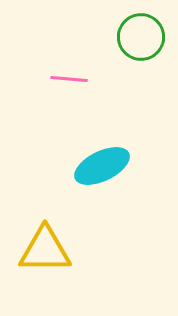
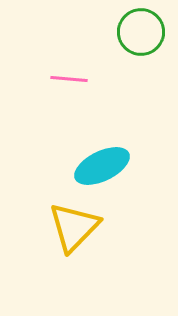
green circle: moved 5 px up
yellow triangle: moved 29 px right, 23 px up; rotated 46 degrees counterclockwise
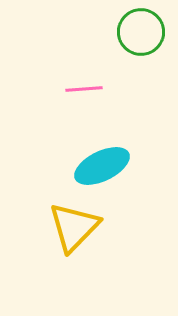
pink line: moved 15 px right, 10 px down; rotated 9 degrees counterclockwise
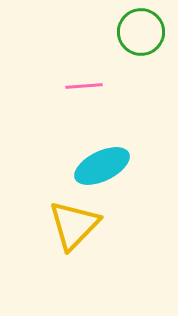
pink line: moved 3 px up
yellow triangle: moved 2 px up
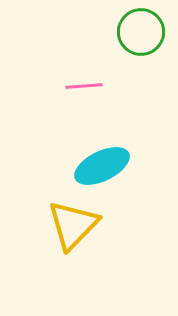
yellow triangle: moved 1 px left
